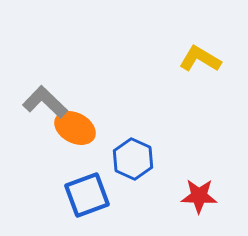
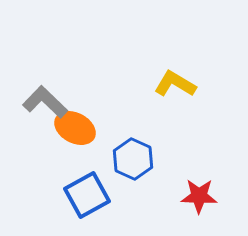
yellow L-shape: moved 25 px left, 25 px down
blue square: rotated 9 degrees counterclockwise
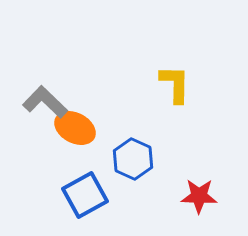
yellow L-shape: rotated 60 degrees clockwise
blue square: moved 2 px left
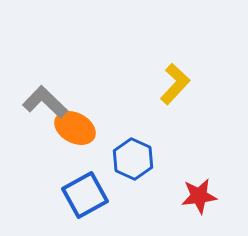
yellow L-shape: rotated 42 degrees clockwise
red star: rotated 9 degrees counterclockwise
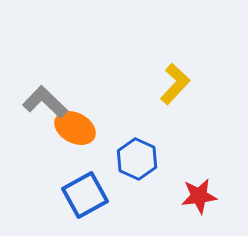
blue hexagon: moved 4 px right
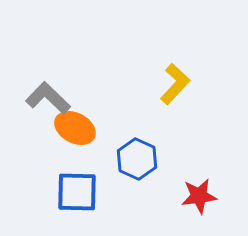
gray L-shape: moved 3 px right, 4 px up
blue square: moved 8 px left, 3 px up; rotated 30 degrees clockwise
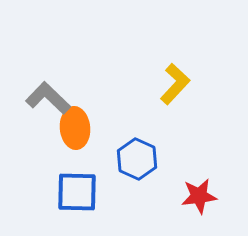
orange ellipse: rotated 57 degrees clockwise
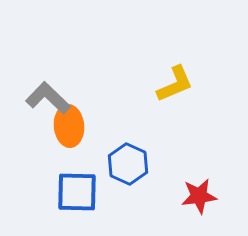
yellow L-shape: rotated 24 degrees clockwise
orange ellipse: moved 6 px left, 2 px up
blue hexagon: moved 9 px left, 5 px down
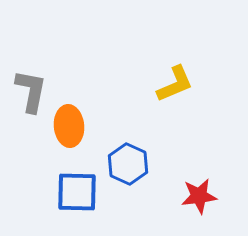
gray L-shape: moved 17 px left, 7 px up; rotated 57 degrees clockwise
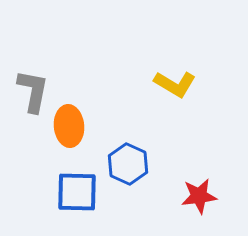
yellow L-shape: rotated 54 degrees clockwise
gray L-shape: moved 2 px right
